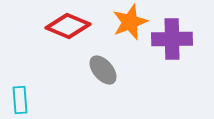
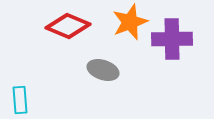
gray ellipse: rotated 32 degrees counterclockwise
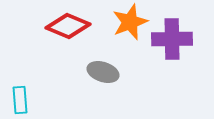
gray ellipse: moved 2 px down
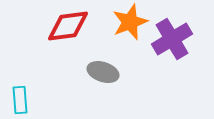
red diamond: rotated 30 degrees counterclockwise
purple cross: rotated 30 degrees counterclockwise
